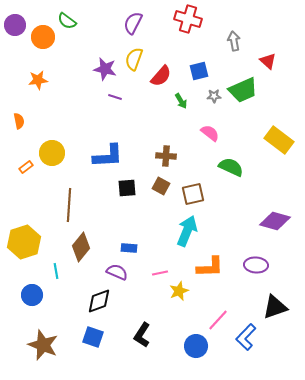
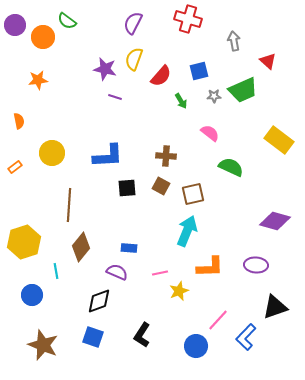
orange rectangle at (26, 167): moved 11 px left
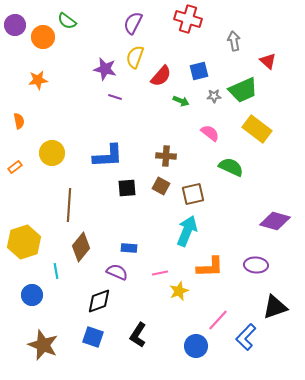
yellow semicircle at (134, 59): moved 1 px right, 2 px up
green arrow at (181, 101): rotated 35 degrees counterclockwise
yellow rectangle at (279, 140): moved 22 px left, 11 px up
black L-shape at (142, 335): moved 4 px left
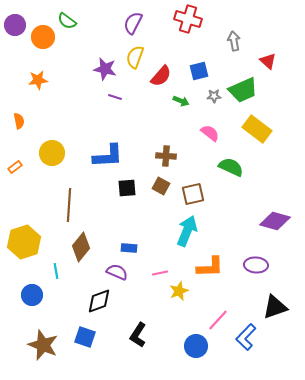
blue square at (93, 337): moved 8 px left
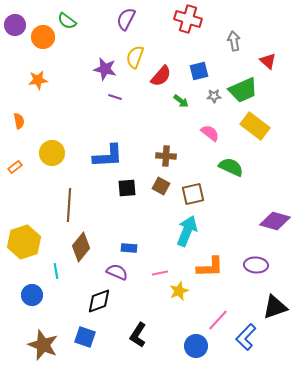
purple semicircle at (133, 23): moved 7 px left, 4 px up
green arrow at (181, 101): rotated 14 degrees clockwise
yellow rectangle at (257, 129): moved 2 px left, 3 px up
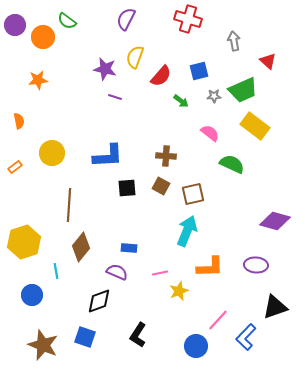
green semicircle at (231, 167): moved 1 px right, 3 px up
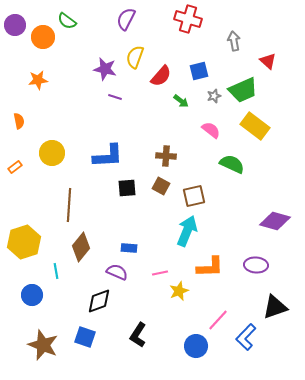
gray star at (214, 96): rotated 16 degrees counterclockwise
pink semicircle at (210, 133): moved 1 px right, 3 px up
brown square at (193, 194): moved 1 px right, 2 px down
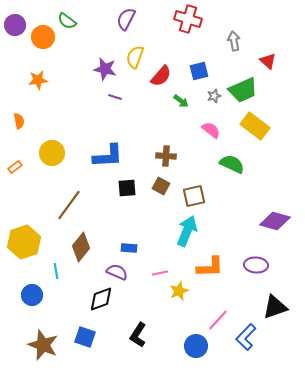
brown line at (69, 205): rotated 32 degrees clockwise
black diamond at (99, 301): moved 2 px right, 2 px up
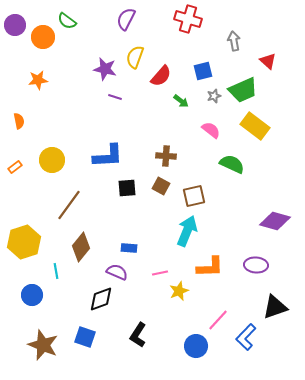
blue square at (199, 71): moved 4 px right
yellow circle at (52, 153): moved 7 px down
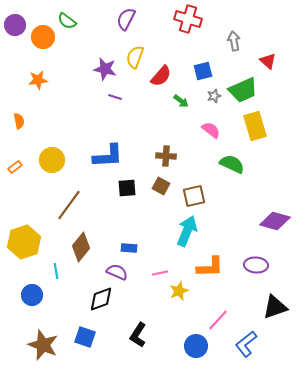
yellow rectangle at (255, 126): rotated 36 degrees clockwise
blue L-shape at (246, 337): moved 7 px down; rotated 8 degrees clockwise
